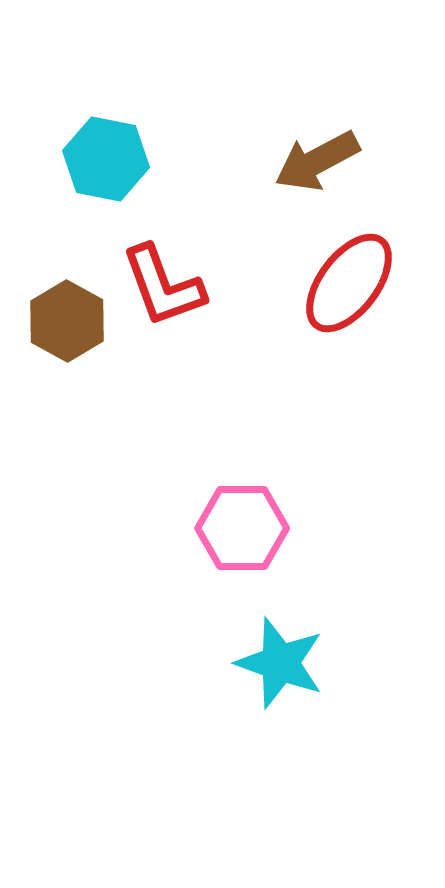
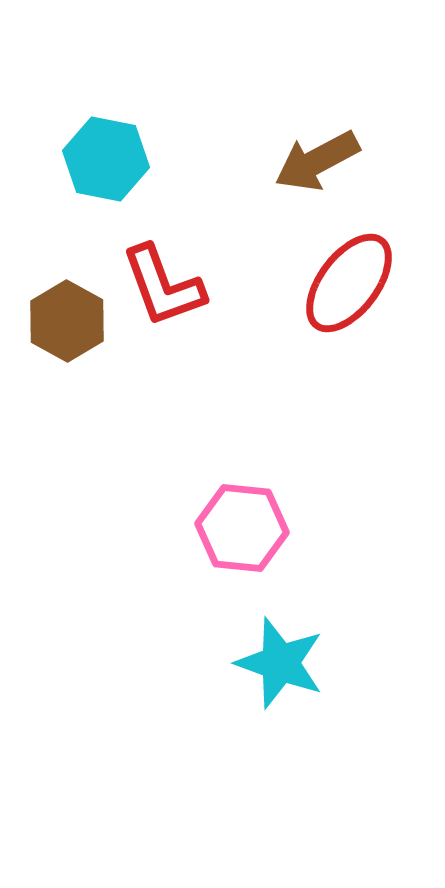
pink hexagon: rotated 6 degrees clockwise
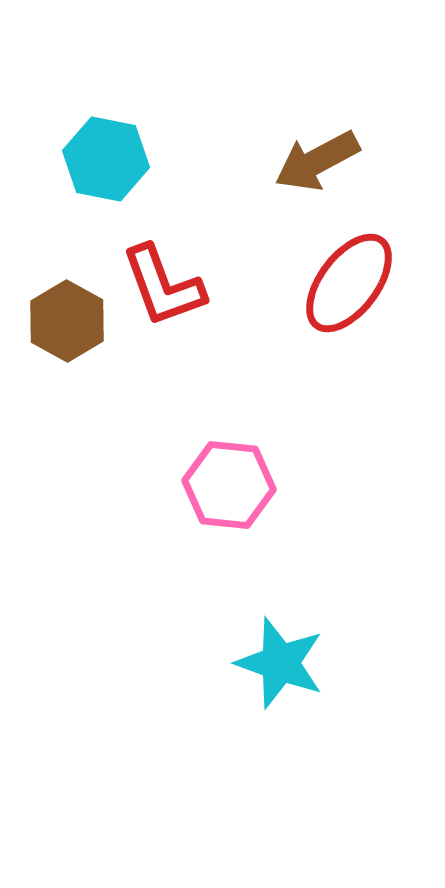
pink hexagon: moved 13 px left, 43 px up
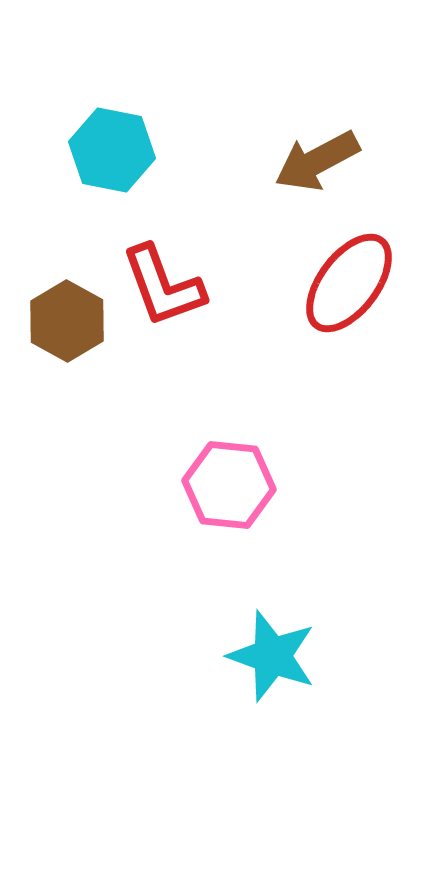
cyan hexagon: moved 6 px right, 9 px up
cyan star: moved 8 px left, 7 px up
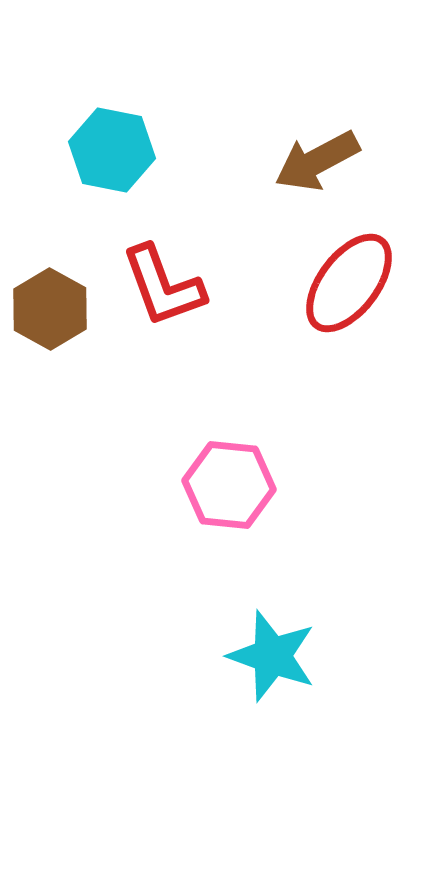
brown hexagon: moved 17 px left, 12 px up
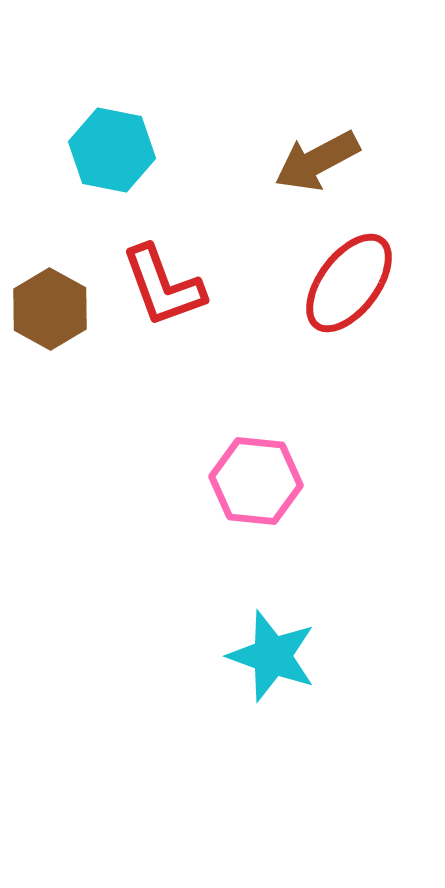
pink hexagon: moved 27 px right, 4 px up
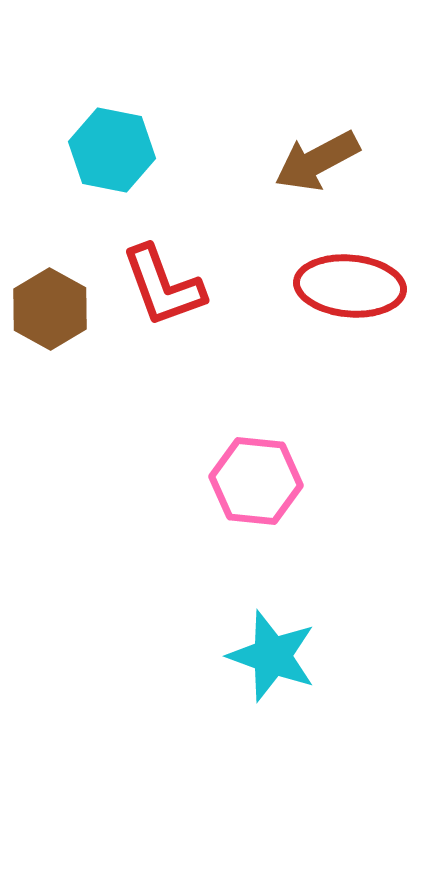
red ellipse: moved 1 px right, 3 px down; rotated 58 degrees clockwise
